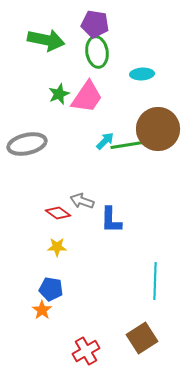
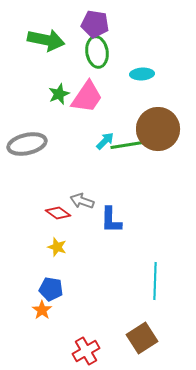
yellow star: rotated 18 degrees clockwise
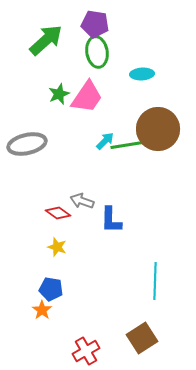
green arrow: rotated 54 degrees counterclockwise
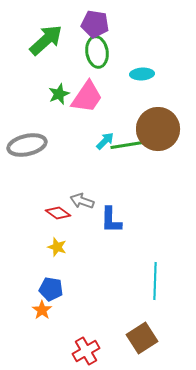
gray ellipse: moved 1 px down
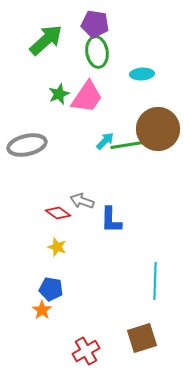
brown square: rotated 16 degrees clockwise
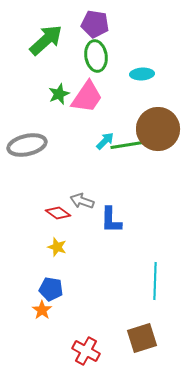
green ellipse: moved 1 px left, 4 px down
red cross: rotated 32 degrees counterclockwise
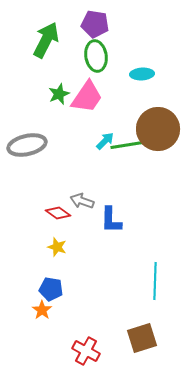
green arrow: rotated 21 degrees counterclockwise
